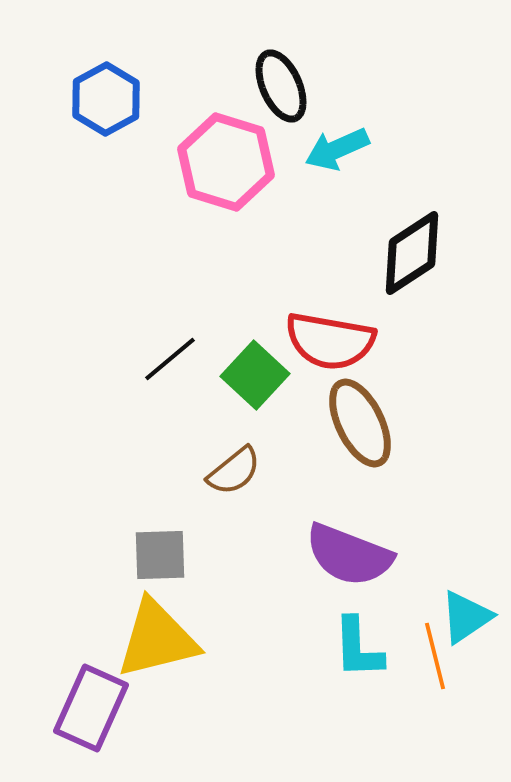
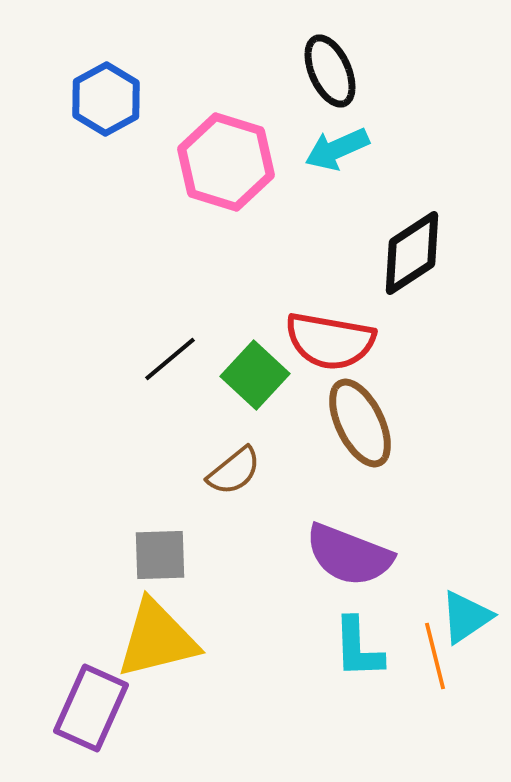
black ellipse: moved 49 px right, 15 px up
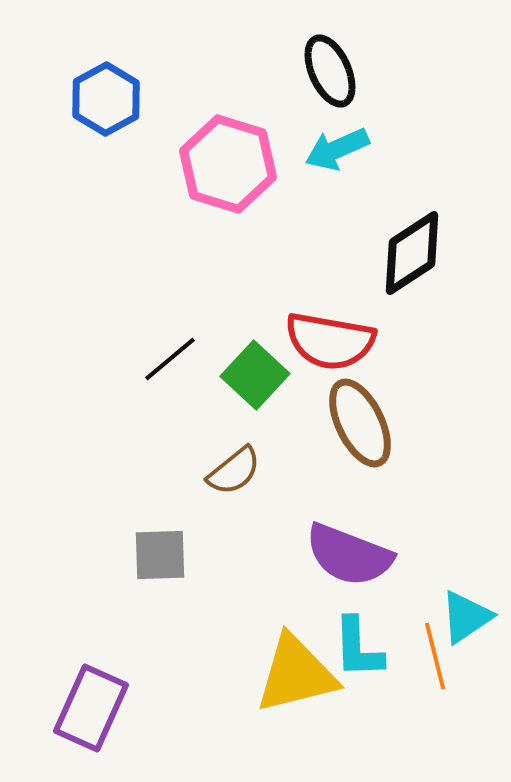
pink hexagon: moved 2 px right, 2 px down
yellow triangle: moved 139 px right, 35 px down
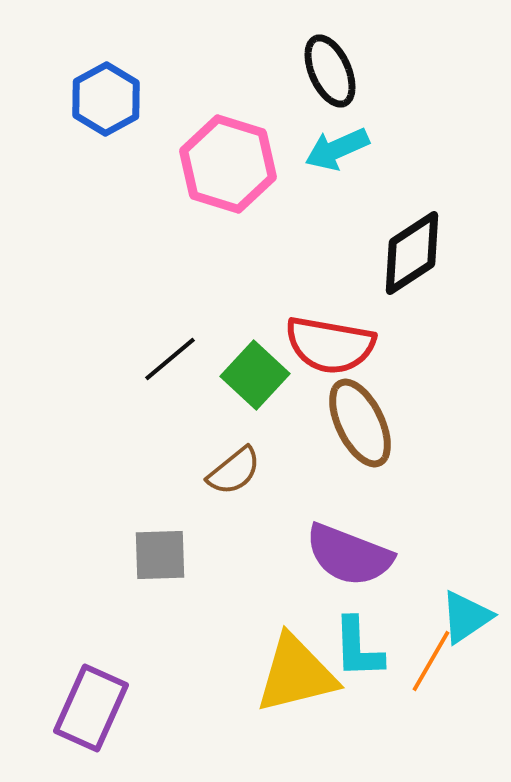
red semicircle: moved 4 px down
orange line: moved 4 px left, 5 px down; rotated 44 degrees clockwise
